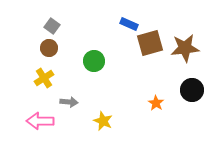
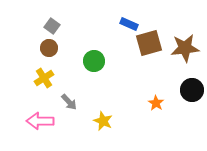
brown square: moved 1 px left
gray arrow: rotated 42 degrees clockwise
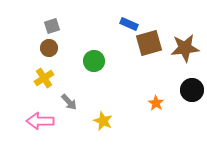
gray square: rotated 35 degrees clockwise
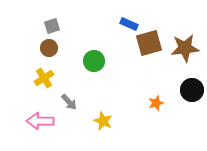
orange star: rotated 21 degrees clockwise
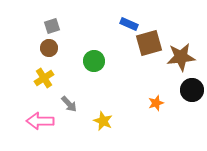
brown star: moved 4 px left, 9 px down
gray arrow: moved 2 px down
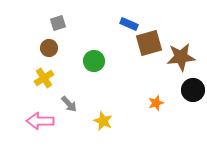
gray square: moved 6 px right, 3 px up
black circle: moved 1 px right
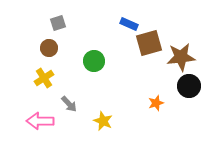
black circle: moved 4 px left, 4 px up
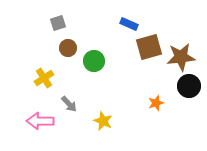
brown square: moved 4 px down
brown circle: moved 19 px right
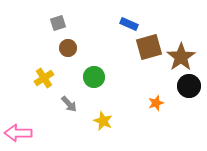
brown star: rotated 28 degrees counterclockwise
green circle: moved 16 px down
pink arrow: moved 22 px left, 12 px down
